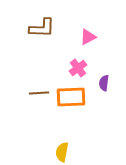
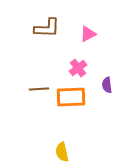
brown L-shape: moved 5 px right
pink triangle: moved 3 px up
purple semicircle: moved 3 px right, 2 px down; rotated 14 degrees counterclockwise
brown line: moved 4 px up
yellow semicircle: rotated 24 degrees counterclockwise
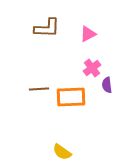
pink cross: moved 14 px right
yellow semicircle: rotated 42 degrees counterclockwise
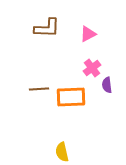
yellow semicircle: rotated 42 degrees clockwise
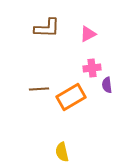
pink cross: rotated 30 degrees clockwise
orange rectangle: rotated 28 degrees counterclockwise
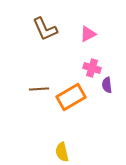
brown L-shape: moved 2 px left, 1 px down; rotated 64 degrees clockwise
pink cross: rotated 24 degrees clockwise
